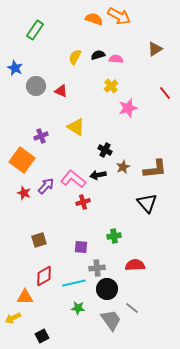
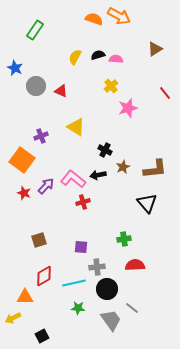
green cross: moved 10 px right, 3 px down
gray cross: moved 1 px up
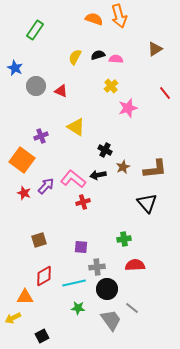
orange arrow: rotated 45 degrees clockwise
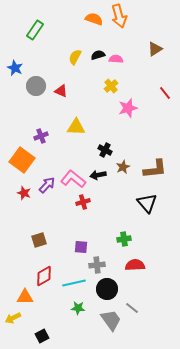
yellow triangle: rotated 30 degrees counterclockwise
purple arrow: moved 1 px right, 1 px up
gray cross: moved 2 px up
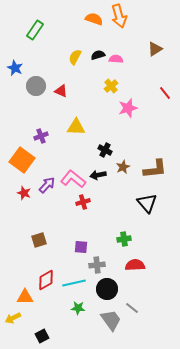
red diamond: moved 2 px right, 4 px down
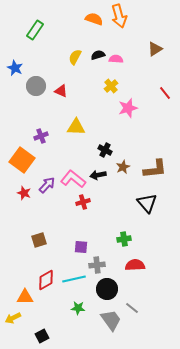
cyan line: moved 4 px up
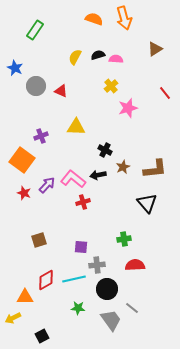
orange arrow: moved 5 px right, 2 px down
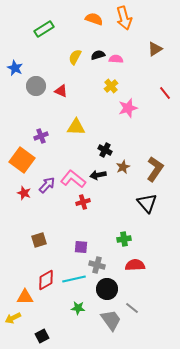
green rectangle: moved 9 px right, 1 px up; rotated 24 degrees clockwise
brown L-shape: rotated 50 degrees counterclockwise
gray cross: rotated 21 degrees clockwise
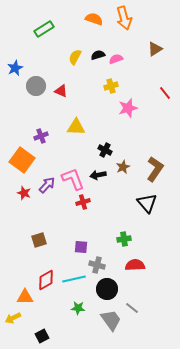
pink semicircle: rotated 24 degrees counterclockwise
blue star: rotated 21 degrees clockwise
yellow cross: rotated 24 degrees clockwise
pink L-shape: rotated 30 degrees clockwise
